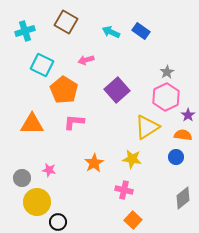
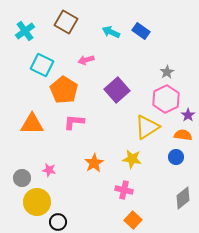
cyan cross: rotated 18 degrees counterclockwise
pink hexagon: moved 2 px down
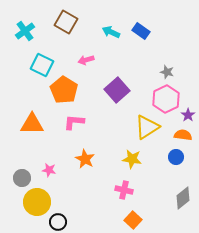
gray star: rotated 24 degrees counterclockwise
orange star: moved 9 px left, 4 px up; rotated 12 degrees counterclockwise
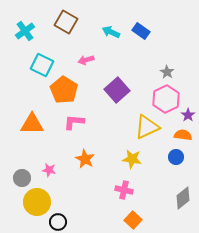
gray star: rotated 16 degrees clockwise
yellow triangle: rotated 8 degrees clockwise
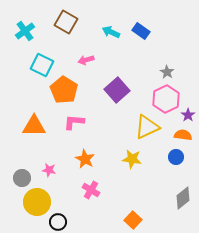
orange triangle: moved 2 px right, 2 px down
pink cross: moved 33 px left; rotated 18 degrees clockwise
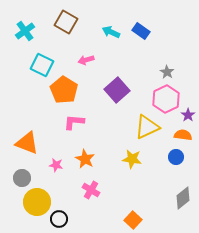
orange triangle: moved 7 px left, 17 px down; rotated 20 degrees clockwise
pink star: moved 7 px right, 5 px up
black circle: moved 1 px right, 3 px up
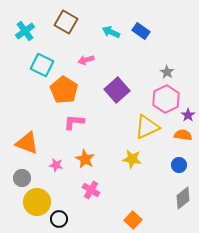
blue circle: moved 3 px right, 8 px down
